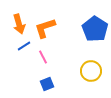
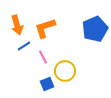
orange arrow: moved 2 px left, 1 px down
blue pentagon: rotated 15 degrees clockwise
yellow circle: moved 26 px left
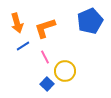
orange arrow: moved 2 px up
blue pentagon: moved 5 px left, 8 px up
blue line: moved 1 px left
pink line: moved 2 px right
blue square: rotated 24 degrees counterclockwise
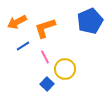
orange arrow: moved 1 px up; rotated 78 degrees clockwise
yellow circle: moved 2 px up
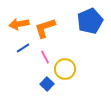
orange arrow: moved 2 px right, 2 px down; rotated 18 degrees clockwise
blue line: moved 2 px down
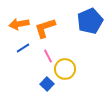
pink line: moved 3 px right, 1 px up
